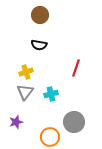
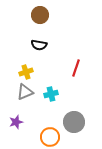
gray triangle: rotated 30 degrees clockwise
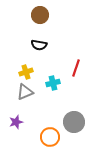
cyan cross: moved 2 px right, 11 px up
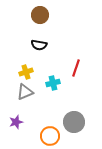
orange circle: moved 1 px up
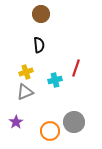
brown circle: moved 1 px right, 1 px up
black semicircle: rotated 105 degrees counterclockwise
cyan cross: moved 2 px right, 3 px up
purple star: rotated 16 degrees counterclockwise
orange circle: moved 5 px up
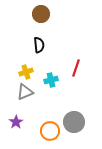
cyan cross: moved 4 px left
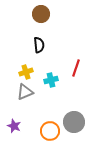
purple star: moved 2 px left, 4 px down; rotated 16 degrees counterclockwise
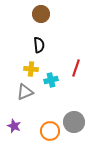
yellow cross: moved 5 px right, 3 px up; rotated 24 degrees clockwise
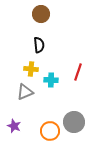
red line: moved 2 px right, 4 px down
cyan cross: rotated 16 degrees clockwise
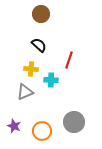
black semicircle: rotated 42 degrees counterclockwise
red line: moved 9 px left, 12 px up
orange circle: moved 8 px left
